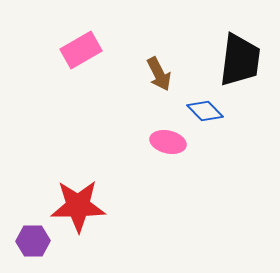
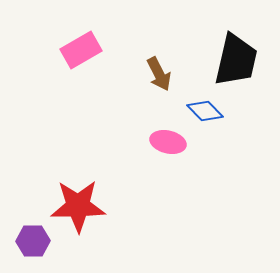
black trapezoid: moved 4 px left; rotated 6 degrees clockwise
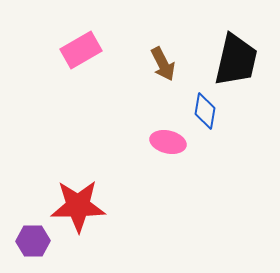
brown arrow: moved 4 px right, 10 px up
blue diamond: rotated 54 degrees clockwise
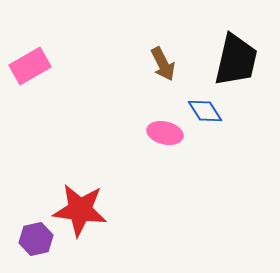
pink rectangle: moved 51 px left, 16 px down
blue diamond: rotated 42 degrees counterclockwise
pink ellipse: moved 3 px left, 9 px up
red star: moved 2 px right, 4 px down; rotated 8 degrees clockwise
purple hexagon: moved 3 px right, 2 px up; rotated 12 degrees counterclockwise
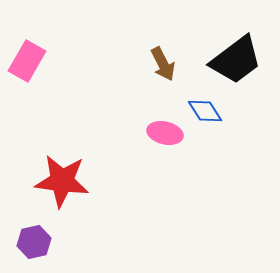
black trapezoid: rotated 40 degrees clockwise
pink rectangle: moved 3 px left, 5 px up; rotated 30 degrees counterclockwise
red star: moved 18 px left, 29 px up
purple hexagon: moved 2 px left, 3 px down
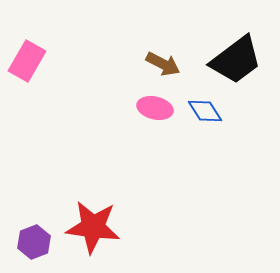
brown arrow: rotated 36 degrees counterclockwise
pink ellipse: moved 10 px left, 25 px up
red star: moved 31 px right, 46 px down
purple hexagon: rotated 8 degrees counterclockwise
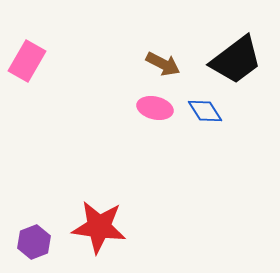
red star: moved 6 px right
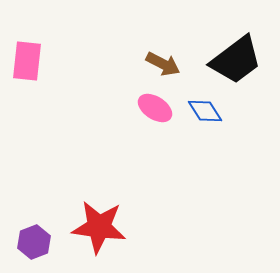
pink rectangle: rotated 24 degrees counterclockwise
pink ellipse: rotated 20 degrees clockwise
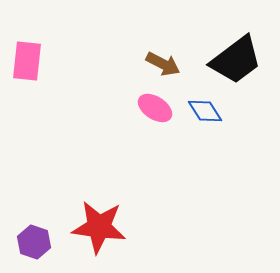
purple hexagon: rotated 20 degrees counterclockwise
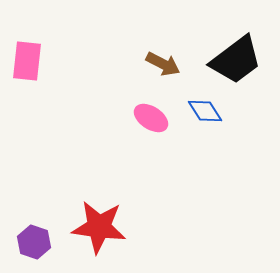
pink ellipse: moved 4 px left, 10 px down
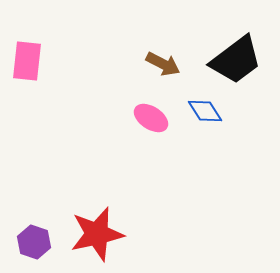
red star: moved 2 px left, 7 px down; rotated 20 degrees counterclockwise
